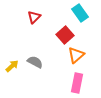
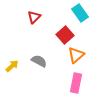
gray semicircle: moved 4 px right, 1 px up
pink rectangle: moved 1 px left
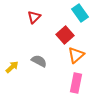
yellow arrow: moved 1 px down
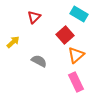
cyan rectangle: moved 1 px left, 1 px down; rotated 24 degrees counterclockwise
yellow arrow: moved 1 px right, 25 px up
pink rectangle: moved 1 px up; rotated 36 degrees counterclockwise
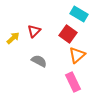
red triangle: moved 14 px down
red square: moved 3 px right, 1 px up; rotated 12 degrees counterclockwise
yellow arrow: moved 4 px up
orange triangle: moved 1 px right
pink rectangle: moved 3 px left
